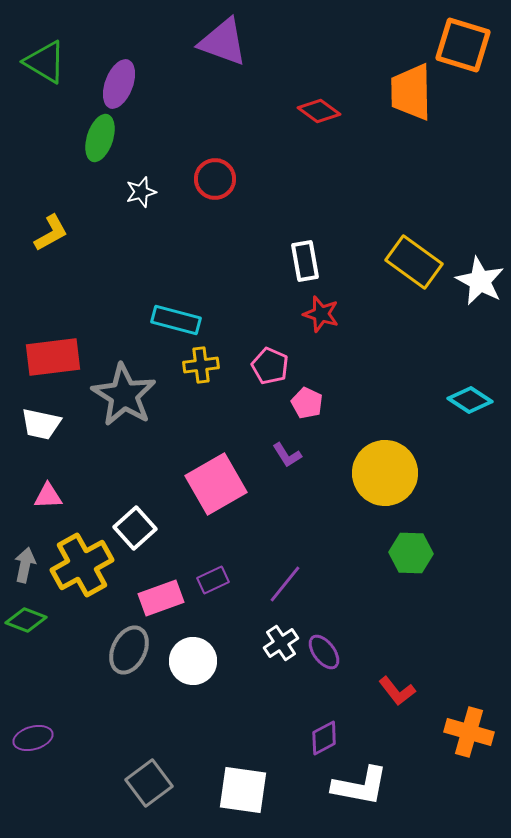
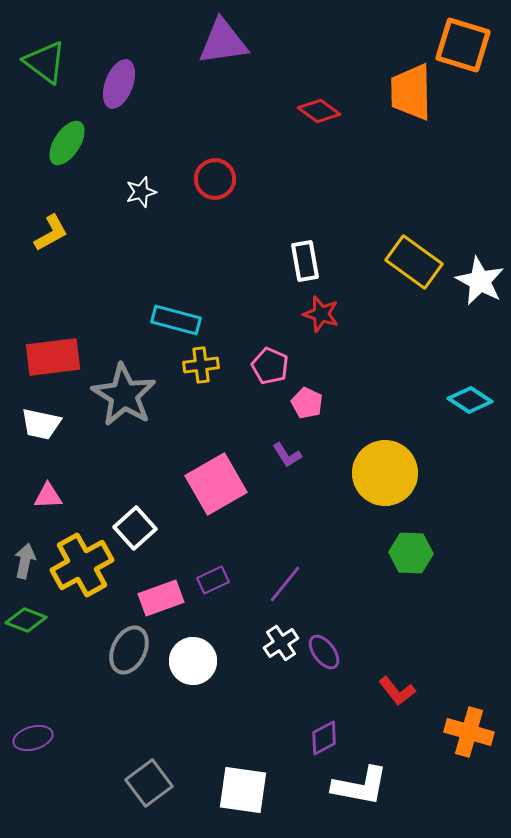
purple triangle at (223, 42): rotated 28 degrees counterclockwise
green triangle at (45, 62): rotated 6 degrees clockwise
green ellipse at (100, 138): moved 33 px left, 5 px down; rotated 15 degrees clockwise
gray arrow at (25, 565): moved 4 px up
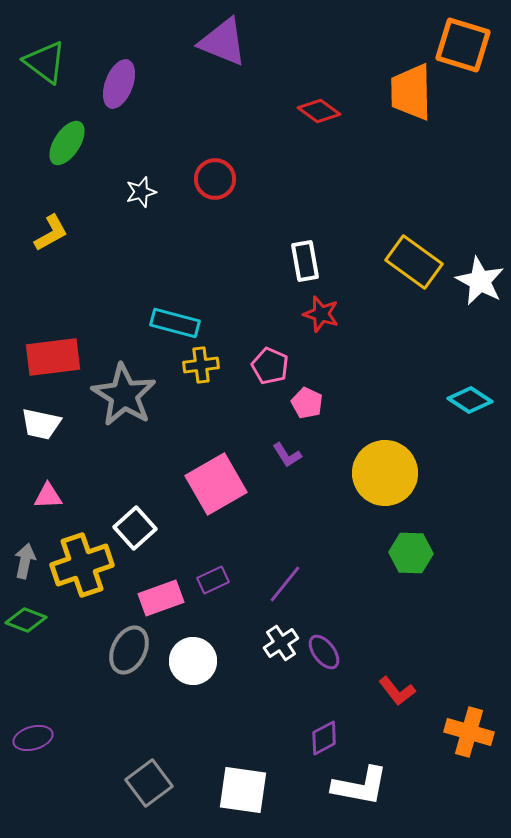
purple triangle at (223, 42): rotated 30 degrees clockwise
cyan rectangle at (176, 320): moved 1 px left, 3 px down
yellow cross at (82, 565): rotated 10 degrees clockwise
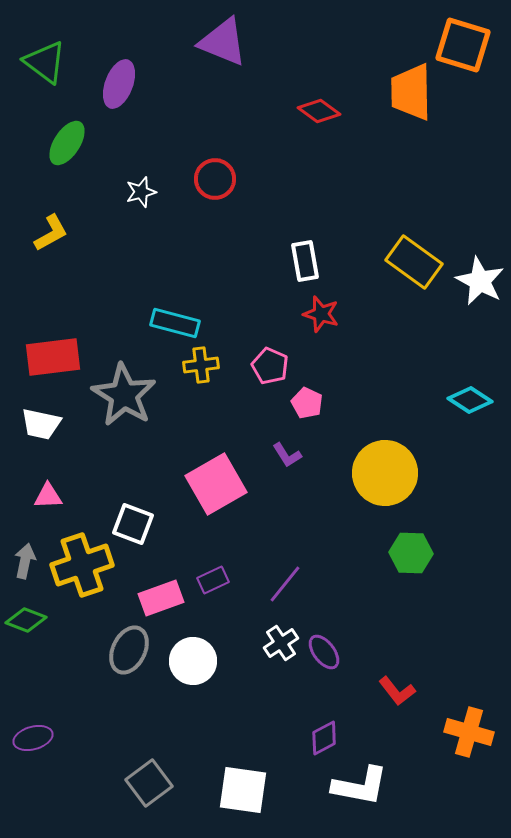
white square at (135, 528): moved 2 px left, 4 px up; rotated 27 degrees counterclockwise
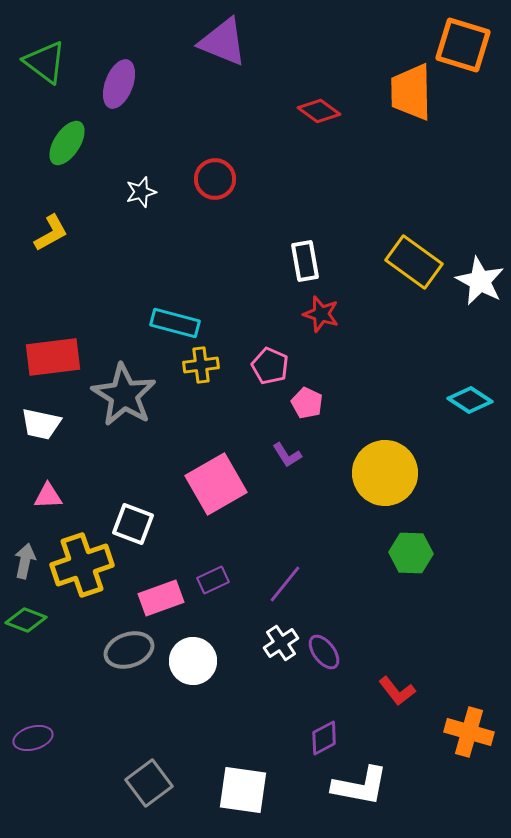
gray ellipse at (129, 650): rotated 45 degrees clockwise
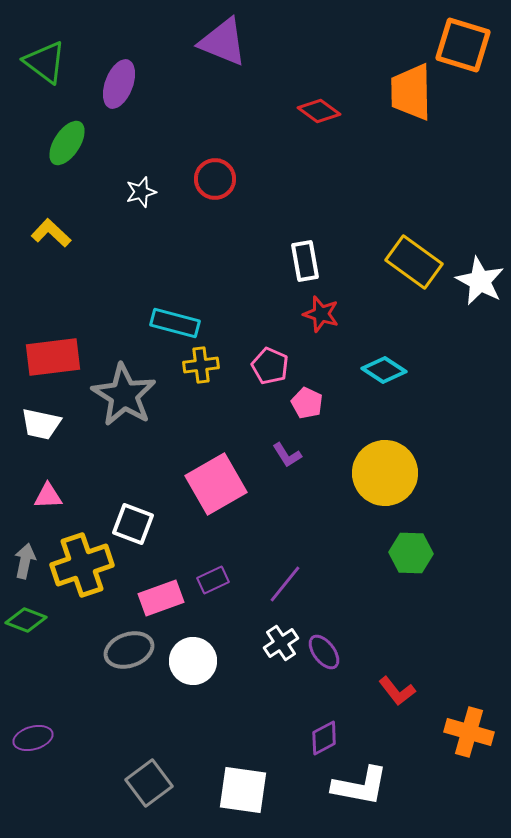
yellow L-shape at (51, 233): rotated 108 degrees counterclockwise
cyan diamond at (470, 400): moved 86 px left, 30 px up
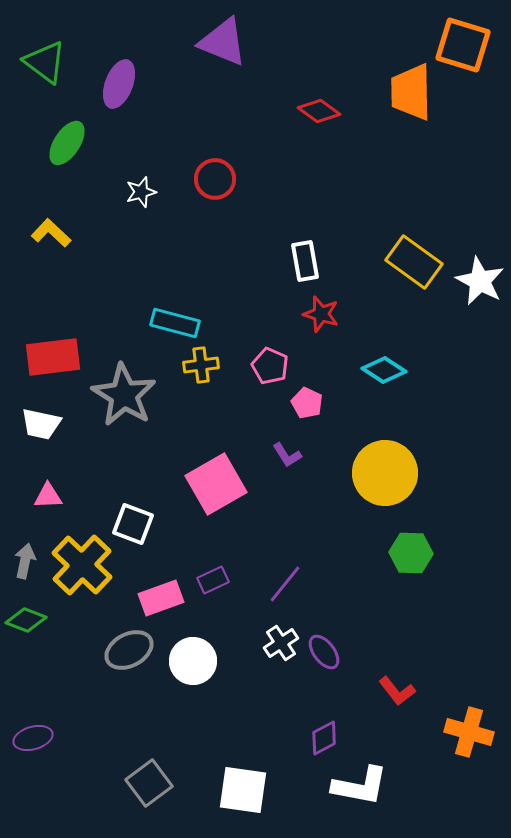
yellow cross at (82, 565): rotated 28 degrees counterclockwise
gray ellipse at (129, 650): rotated 9 degrees counterclockwise
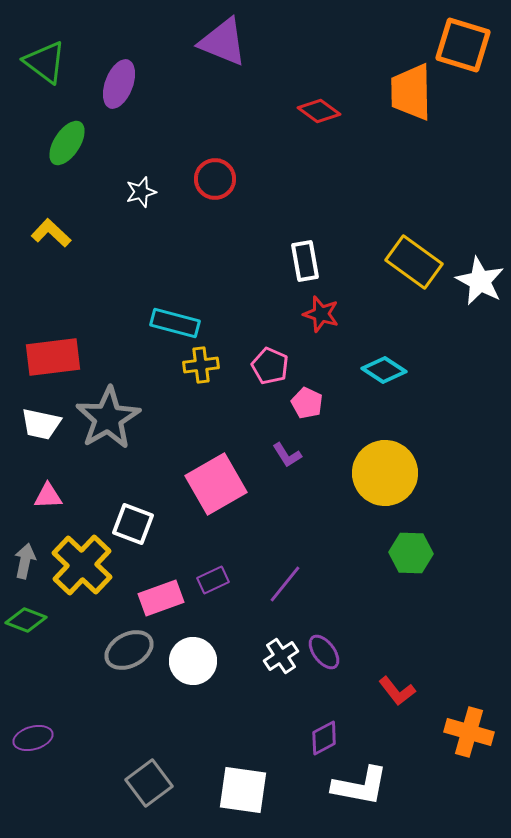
gray star at (124, 395): moved 16 px left, 23 px down; rotated 10 degrees clockwise
white cross at (281, 643): moved 13 px down
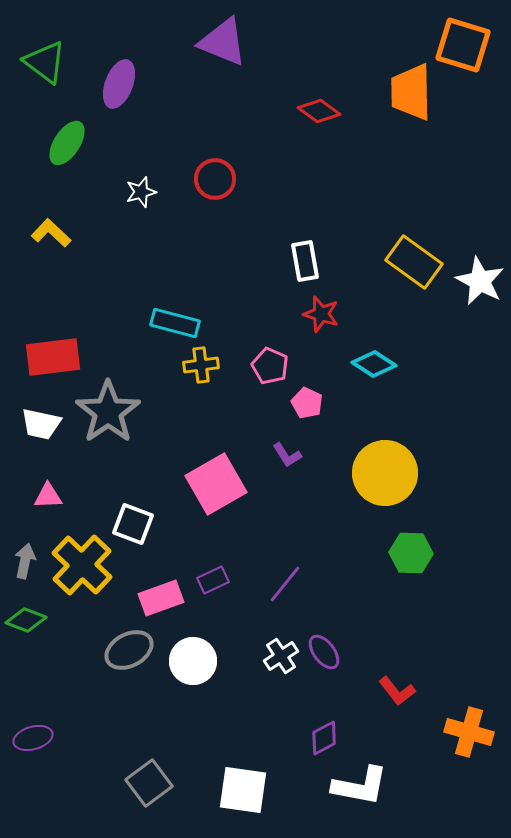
cyan diamond at (384, 370): moved 10 px left, 6 px up
gray star at (108, 418): moved 6 px up; rotated 4 degrees counterclockwise
